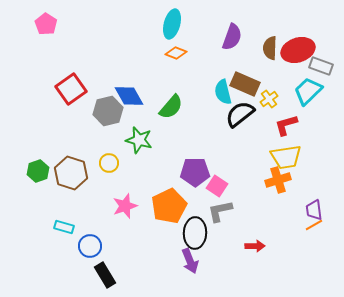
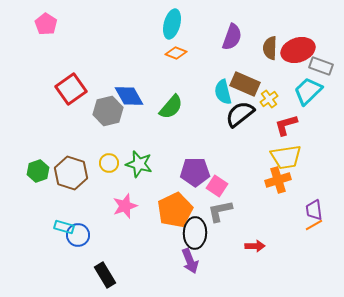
green star: moved 24 px down
orange pentagon: moved 6 px right, 4 px down
blue circle: moved 12 px left, 11 px up
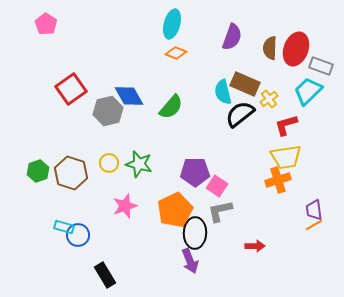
red ellipse: moved 2 px left, 1 px up; rotated 52 degrees counterclockwise
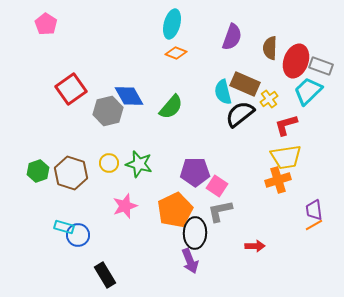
red ellipse: moved 12 px down
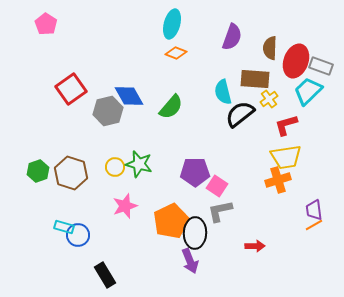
brown rectangle: moved 10 px right, 5 px up; rotated 20 degrees counterclockwise
yellow circle: moved 6 px right, 4 px down
orange pentagon: moved 4 px left, 11 px down
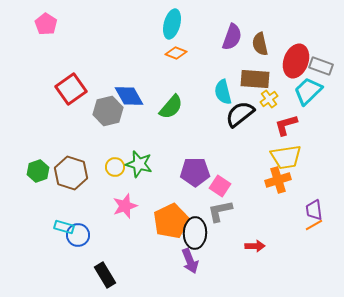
brown semicircle: moved 10 px left, 4 px up; rotated 15 degrees counterclockwise
pink square: moved 3 px right
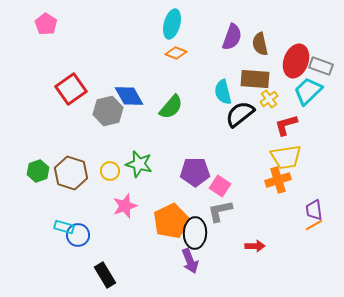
yellow circle: moved 5 px left, 4 px down
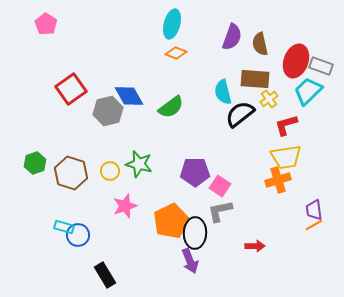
green semicircle: rotated 12 degrees clockwise
green hexagon: moved 3 px left, 8 px up
